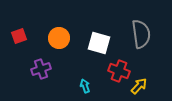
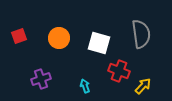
purple cross: moved 10 px down
yellow arrow: moved 4 px right
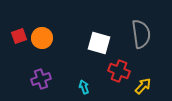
orange circle: moved 17 px left
cyan arrow: moved 1 px left, 1 px down
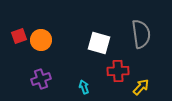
orange circle: moved 1 px left, 2 px down
red cross: moved 1 px left; rotated 25 degrees counterclockwise
yellow arrow: moved 2 px left, 1 px down
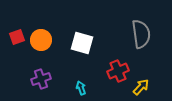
red square: moved 2 px left, 1 px down
white square: moved 17 px left
red cross: rotated 20 degrees counterclockwise
cyan arrow: moved 3 px left, 1 px down
